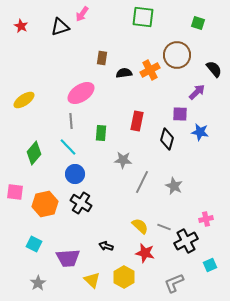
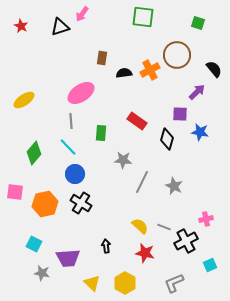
red rectangle at (137, 121): rotated 66 degrees counterclockwise
black arrow at (106, 246): rotated 64 degrees clockwise
yellow hexagon at (124, 277): moved 1 px right, 6 px down
yellow triangle at (92, 280): moved 3 px down
gray star at (38, 283): moved 4 px right, 10 px up; rotated 28 degrees counterclockwise
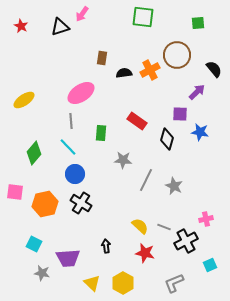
green square at (198, 23): rotated 24 degrees counterclockwise
gray line at (142, 182): moved 4 px right, 2 px up
yellow hexagon at (125, 283): moved 2 px left
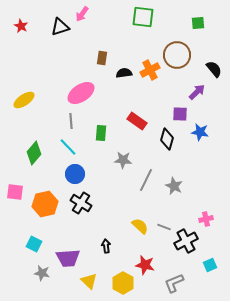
red star at (145, 253): moved 12 px down
yellow triangle at (92, 283): moved 3 px left, 2 px up
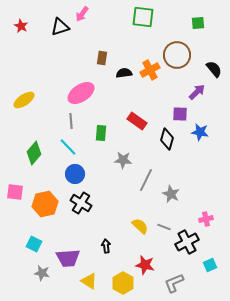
gray star at (174, 186): moved 3 px left, 8 px down
black cross at (186, 241): moved 1 px right, 1 px down
yellow triangle at (89, 281): rotated 12 degrees counterclockwise
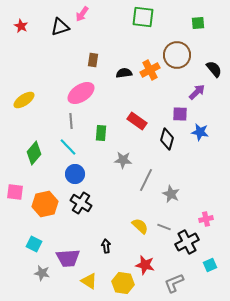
brown rectangle at (102, 58): moved 9 px left, 2 px down
yellow hexagon at (123, 283): rotated 20 degrees counterclockwise
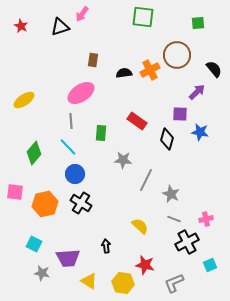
gray line at (164, 227): moved 10 px right, 8 px up
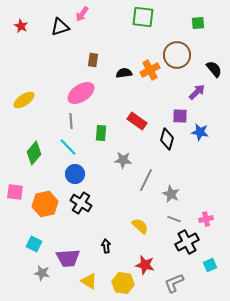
purple square at (180, 114): moved 2 px down
